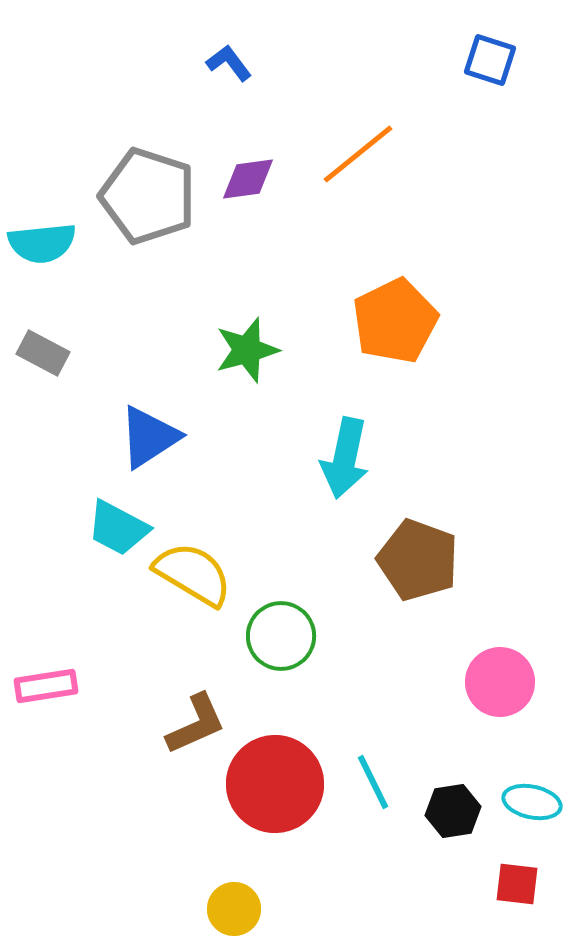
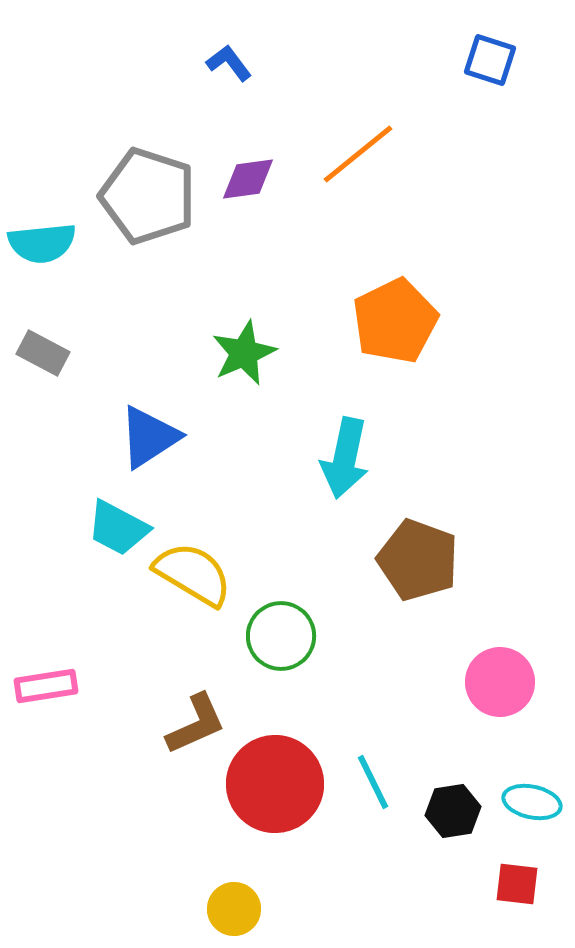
green star: moved 3 px left, 3 px down; rotated 8 degrees counterclockwise
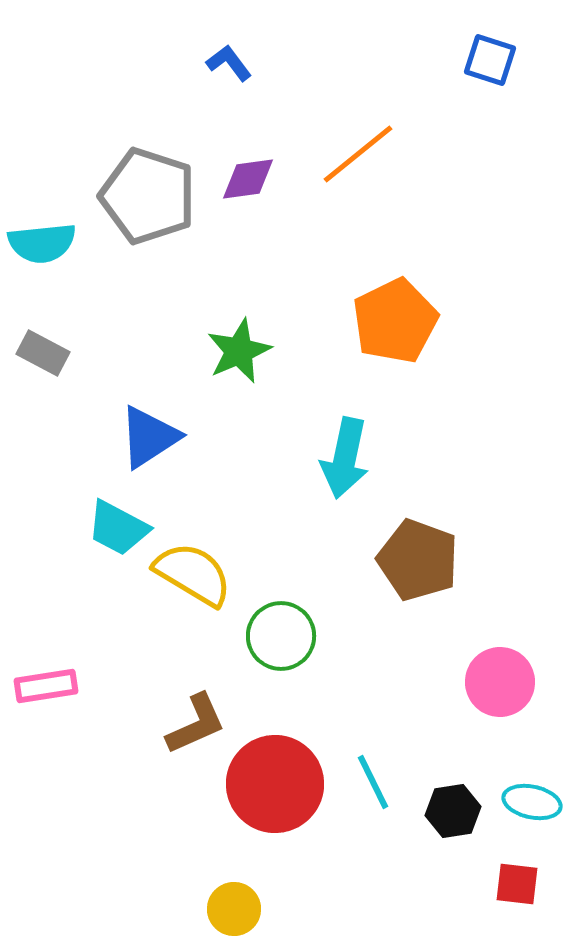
green star: moved 5 px left, 2 px up
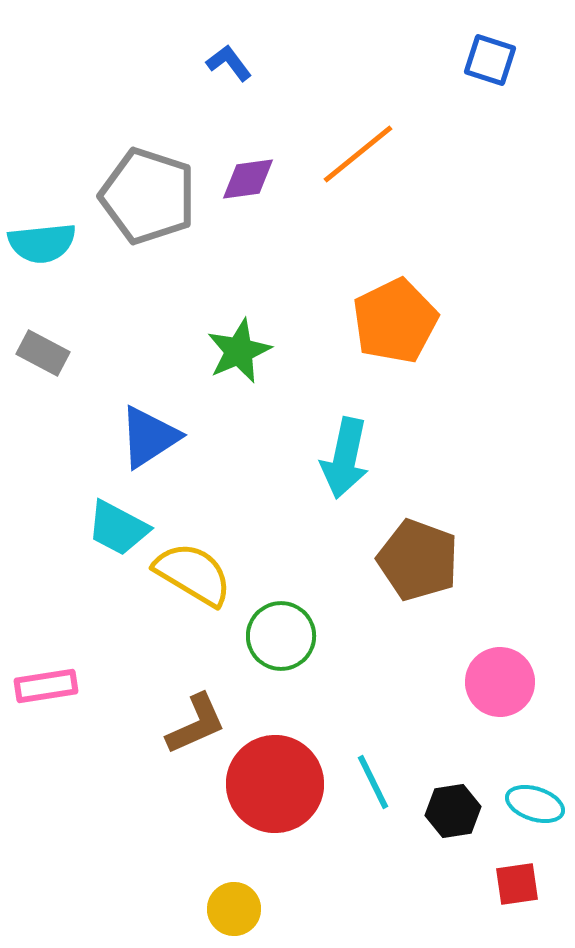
cyan ellipse: moved 3 px right, 2 px down; rotated 6 degrees clockwise
red square: rotated 15 degrees counterclockwise
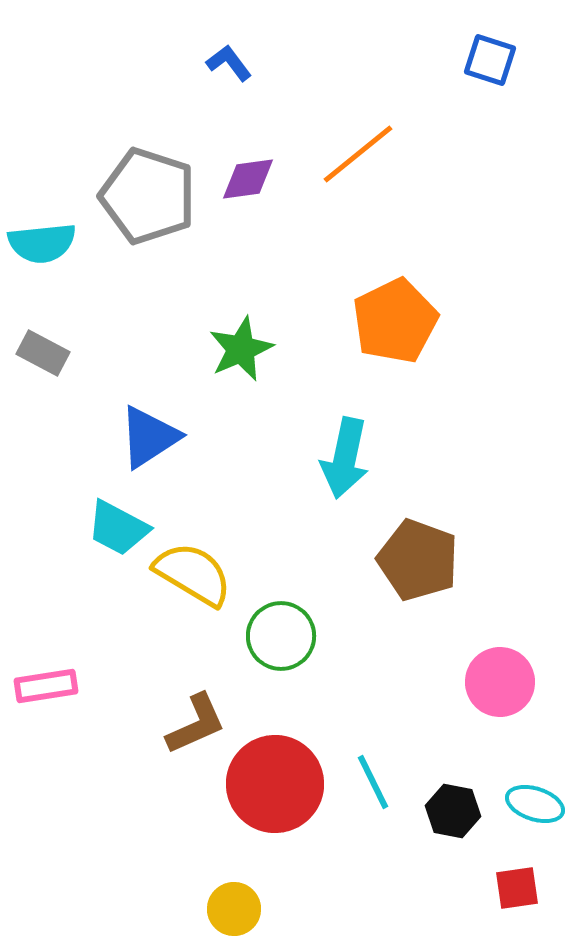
green star: moved 2 px right, 2 px up
black hexagon: rotated 20 degrees clockwise
red square: moved 4 px down
